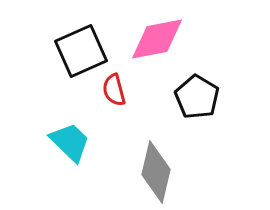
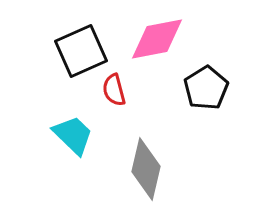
black pentagon: moved 9 px right, 9 px up; rotated 9 degrees clockwise
cyan trapezoid: moved 3 px right, 7 px up
gray diamond: moved 10 px left, 3 px up
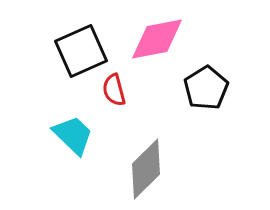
gray diamond: rotated 32 degrees clockwise
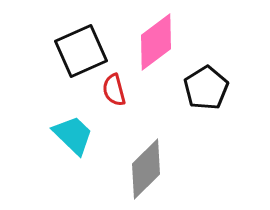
pink diamond: moved 1 px left, 3 px down; rotated 26 degrees counterclockwise
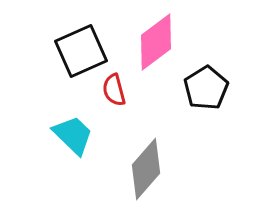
gray diamond: rotated 4 degrees counterclockwise
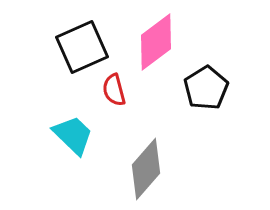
black square: moved 1 px right, 4 px up
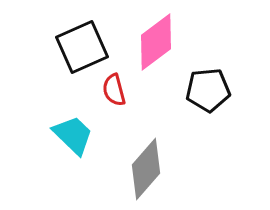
black pentagon: moved 2 px right, 2 px down; rotated 27 degrees clockwise
